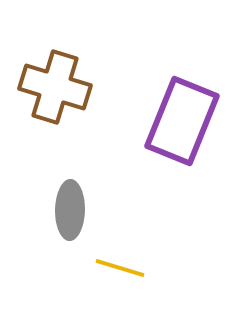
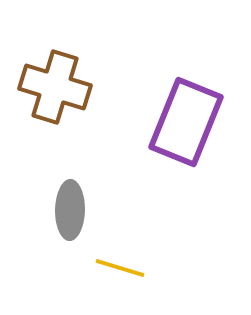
purple rectangle: moved 4 px right, 1 px down
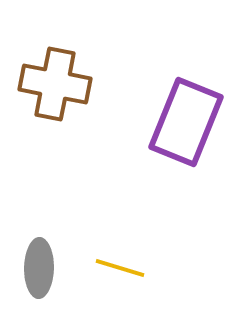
brown cross: moved 3 px up; rotated 6 degrees counterclockwise
gray ellipse: moved 31 px left, 58 px down
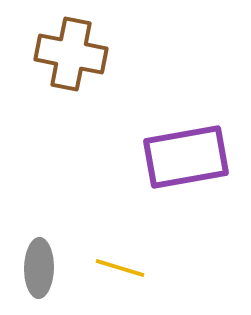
brown cross: moved 16 px right, 30 px up
purple rectangle: moved 35 px down; rotated 58 degrees clockwise
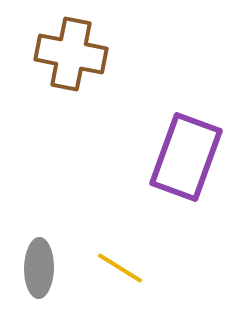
purple rectangle: rotated 60 degrees counterclockwise
yellow line: rotated 15 degrees clockwise
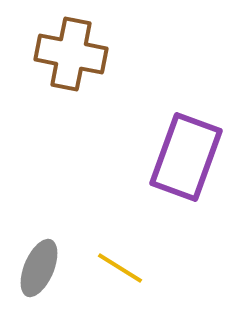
gray ellipse: rotated 22 degrees clockwise
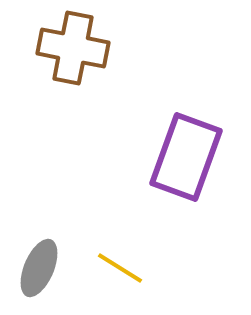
brown cross: moved 2 px right, 6 px up
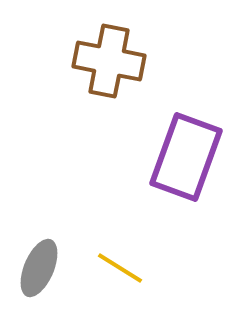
brown cross: moved 36 px right, 13 px down
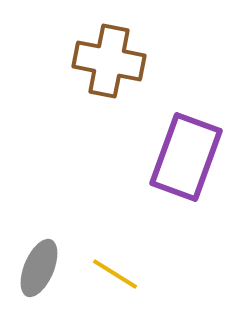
yellow line: moved 5 px left, 6 px down
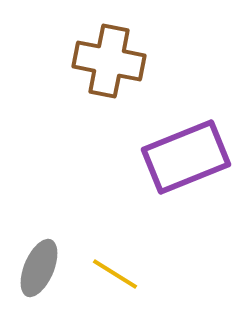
purple rectangle: rotated 48 degrees clockwise
